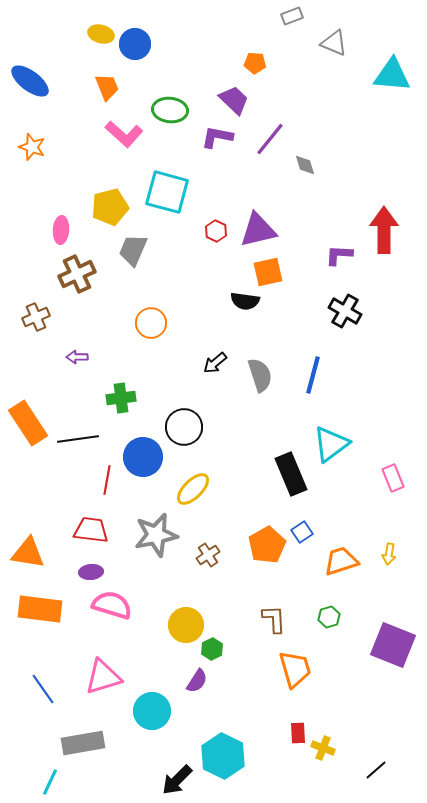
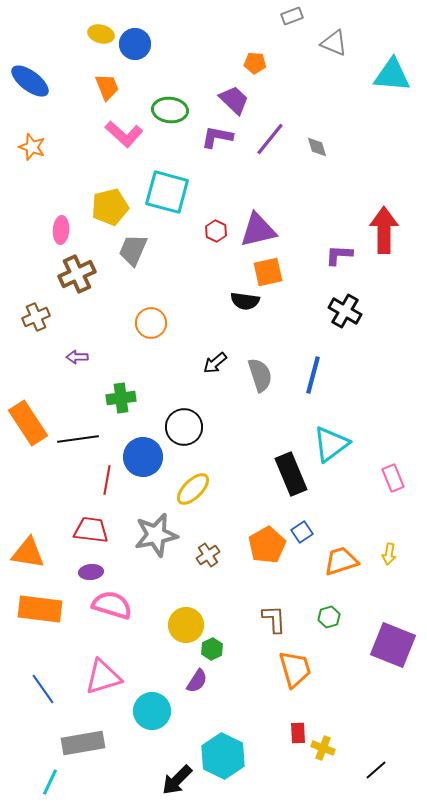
gray diamond at (305, 165): moved 12 px right, 18 px up
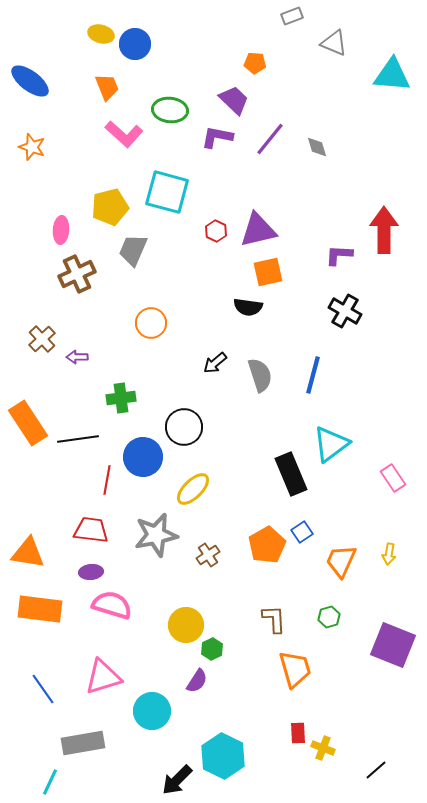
black semicircle at (245, 301): moved 3 px right, 6 px down
brown cross at (36, 317): moved 6 px right, 22 px down; rotated 20 degrees counterclockwise
pink rectangle at (393, 478): rotated 12 degrees counterclockwise
orange trapezoid at (341, 561): rotated 48 degrees counterclockwise
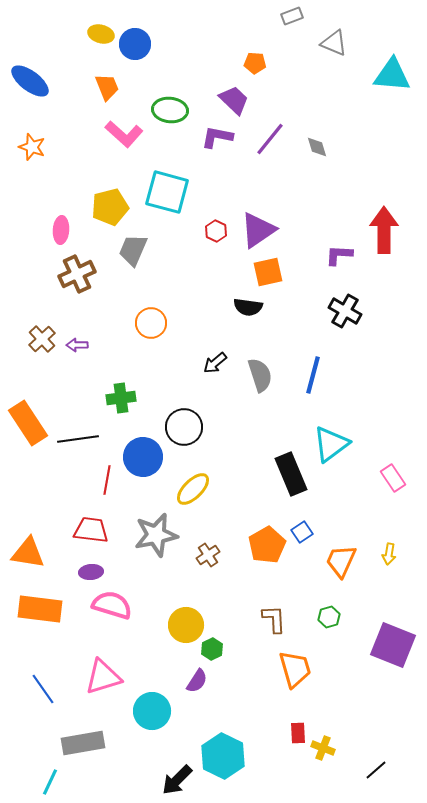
purple triangle at (258, 230): rotated 21 degrees counterclockwise
purple arrow at (77, 357): moved 12 px up
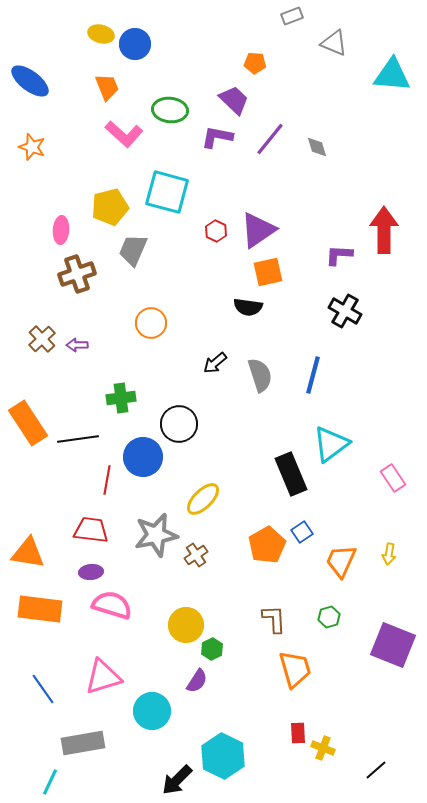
brown cross at (77, 274): rotated 6 degrees clockwise
black circle at (184, 427): moved 5 px left, 3 px up
yellow ellipse at (193, 489): moved 10 px right, 10 px down
brown cross at (208, 555): moved 12 px left
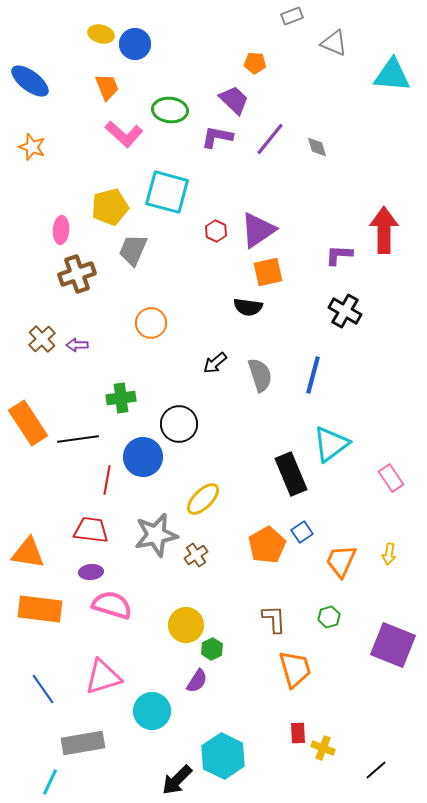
pink rectangle at (393, 478): moved 2 px left
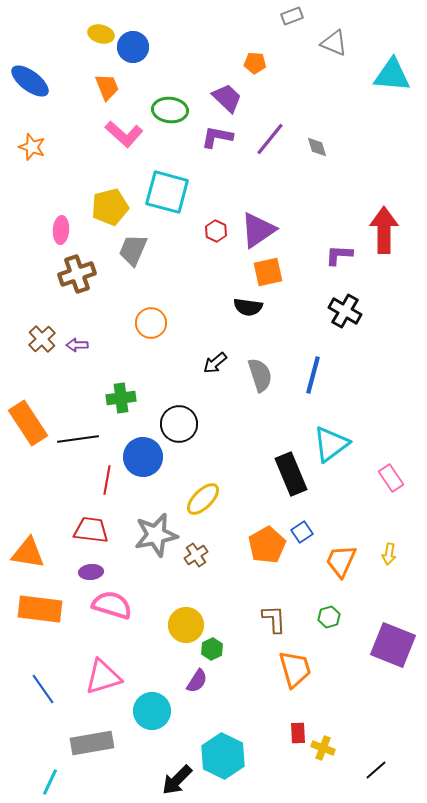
blue circle at (135, 44): moved 2 px left, 3 px down
purple trapezoid at (234, 100): moved 7 px left, 2 px up
gray rectangle at (83, 743): moved 9 px right
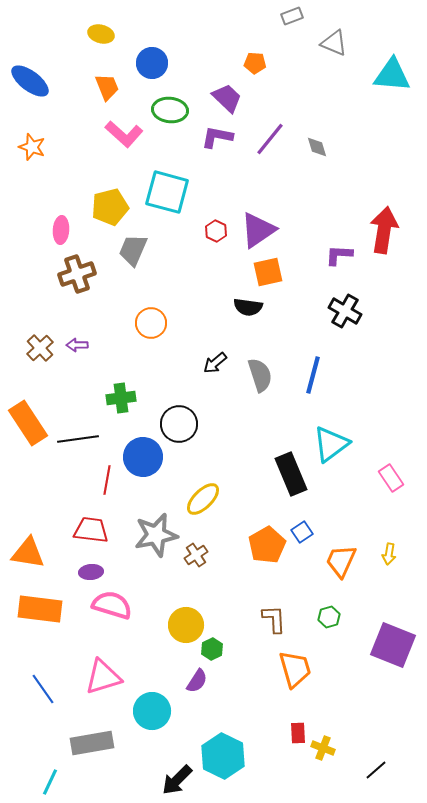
blue circle at (133, 47): moved 19 px right, 16 px down
red arrow at (384, 230): rotated 9 degrees clockwise
brown cross at (42, 339): moved 2 px left, 9 px down
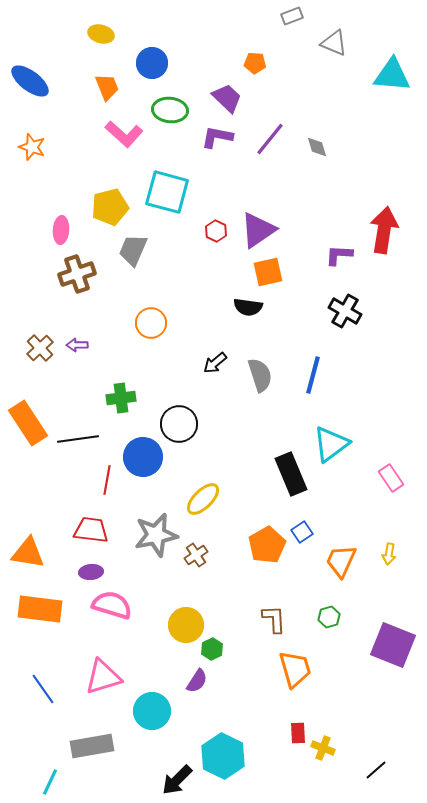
gray rectangle at (92, 743): moved 3 px down
